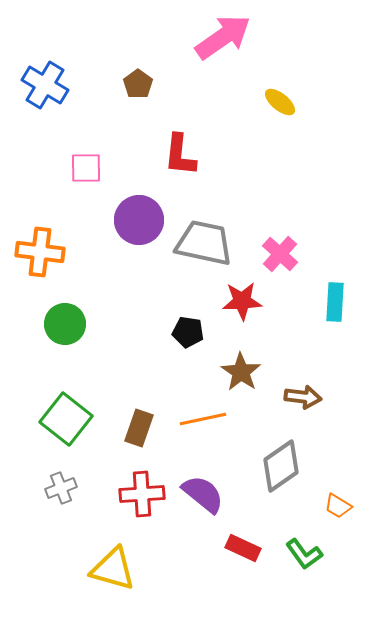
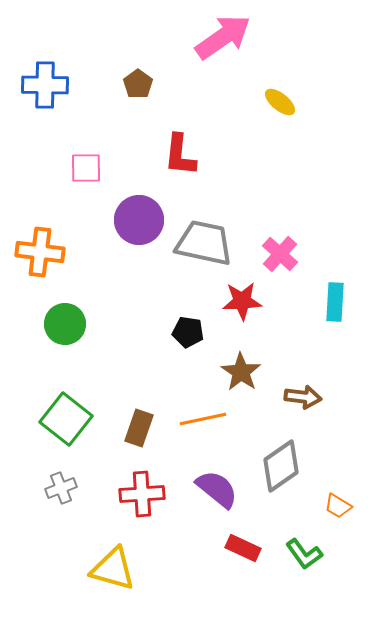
blue cross: rotated 30 degrees counterclockwise
purple semicircle: moved 14 px right, 5 px up
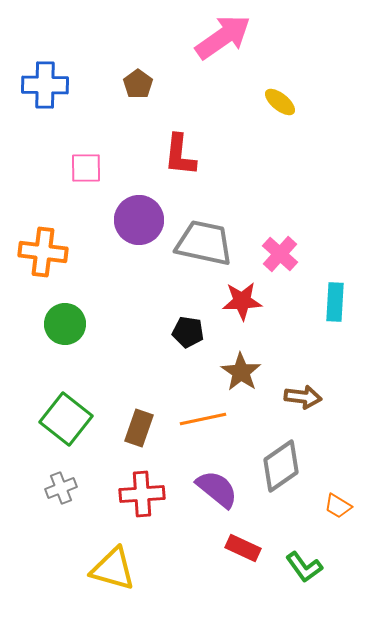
orange cross: moved 3 px right
green L-shape: moved 13 px down
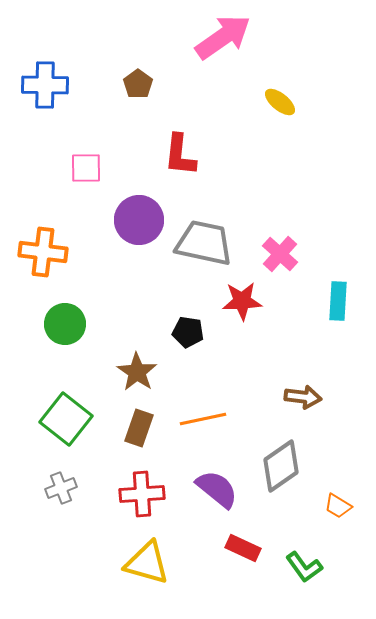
cyan rectangle: moved 3 px right, 1 px up
brown star: moved 104 px left
yellow triangle: moved 34 px right, 6 px up
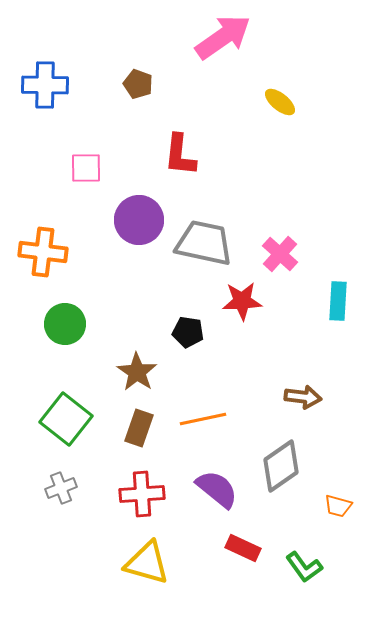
brown pentagon: rotated 16 degrees counterclockwise
orange trapezoid: rotated 16 degrees counterclockwise
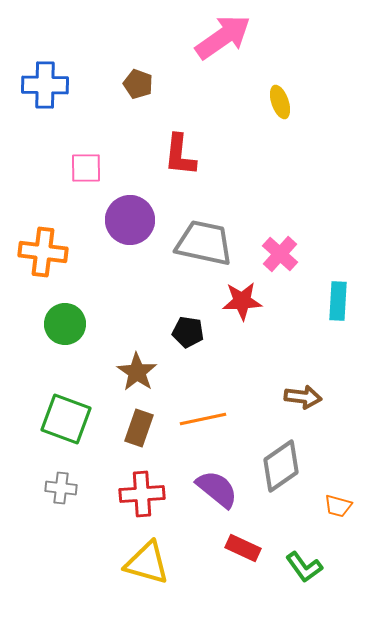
yellow ellipse: rotated 32 degrees clockwise
purple circle: moved 9 px left
green square: rotated 18 degrees counterclockwise
gray cross: rotated 28 degrees clockwise
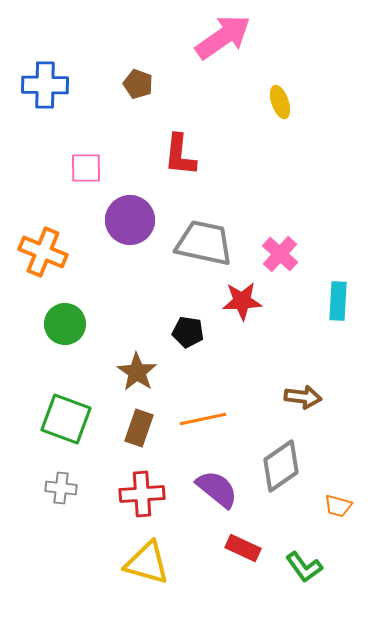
orange cross: rotated 15 degrees clockwise
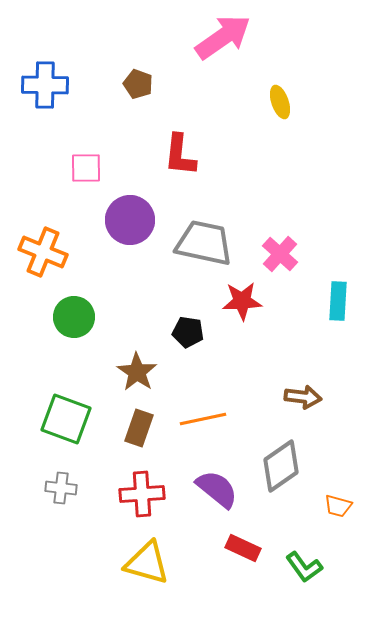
green circle: moved 9 px right, 7 px up
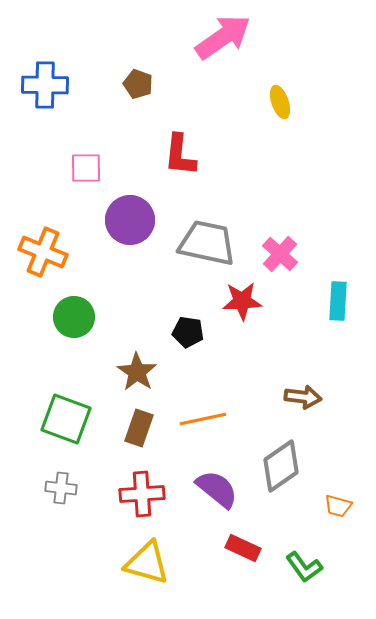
gray trapezoid: moved 3 px right
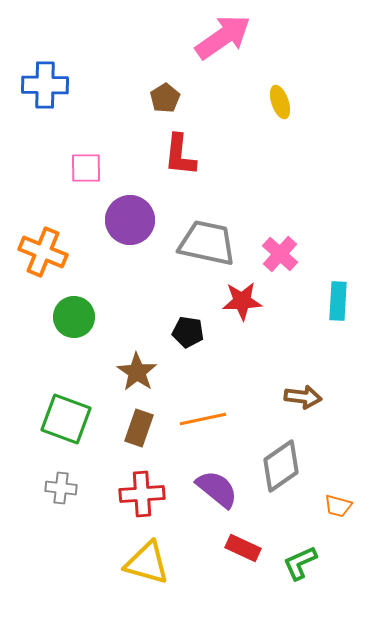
brown pentagon: moved 27 px right, 14 px down; rotated 20 degrees clockwise
green L-shape: moved 4 px left, 4 px up; rotated 102 degrees clockwise
